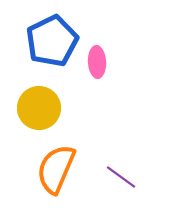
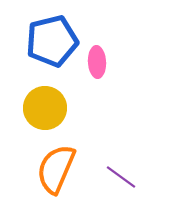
blue pentagon: rotated 12 degrees clockwise
yellow circle: moved 6 px right
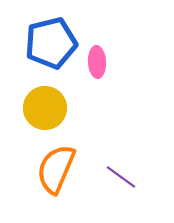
blue pentagon: moved 1 px left, 2 px down
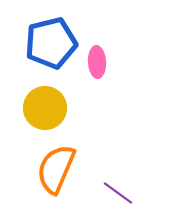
purple line: moved 3 px left, 16 px down
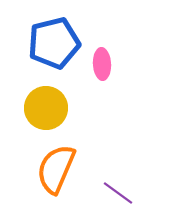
blue pentagon: moved 3 px right
pink ellipse: moved 5 px right, 2 px down
yellow circle: moved 1 px right
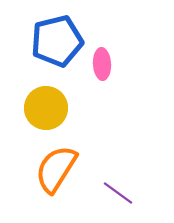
blue pentagon: moved 3 px right, 2 px up
orange semicircle: rotated 9 degrees clockwise
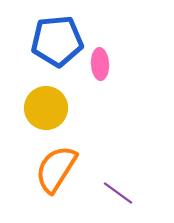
blue pentagon: rotated 9 degrees clockwise
pink ellipse: moved 2 px left
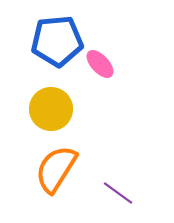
pink ellipse: rotated 40 degrees counterclockwise
yellow circle: moved 5 px right, 1 px down
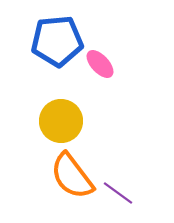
yellow circle: moved 10 px right, 12 px down
orange semicircle: moved 16 px right, 7 px down; rotated 69 degrees counterclockwise
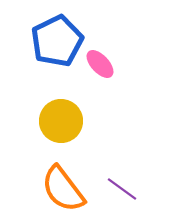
blue pentagon: rotated 21 degrees counterclockwise
orange semicircle: moved 9 px left, 13 px down
purple line: moved 4 px right, 4 px up
